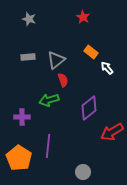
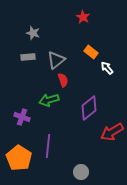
gray star: moved 4 px right, 14 px down
purple cross: rotated 21 degrees clockwise
gray circle: moved 2 px left
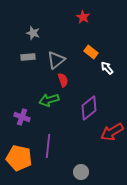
orange pentagon: rotated 20 degrees counterclockwise
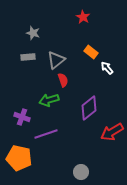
purple line: moved 2 px left, 12 px up; rotated 65 degrees clockwise
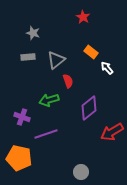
red semicircle: moved 5 px right, 1 px down
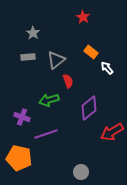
gray star: rotated 16 degrees clockwise
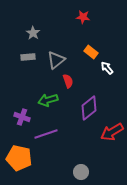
red star: rotated 24 degrees counterclockwise
green arrow: moved 1 px left
